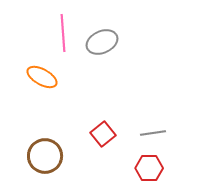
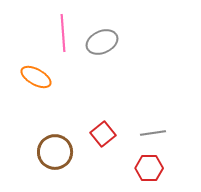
orange ellipse: moved 6 px left
brown circle: moved 10 px right, 4 px up
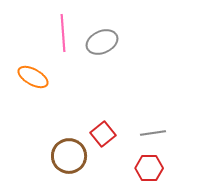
orange ellipse: moved 3 px left
brown circle: moved 14 px right, 4 px down
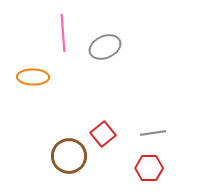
gray ellipse: moved 3 px right, 5 px down
orange ellipse: rotated 28 degrees counterclockwise
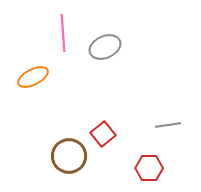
orange ellipse: rotated 28 degrees counterclockwise
gray line: moved 15 px right, 8 px up
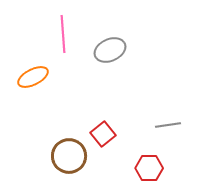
pink line: moved 1 px down
gray ellipse: moved 5 px right, 3 px down
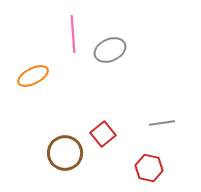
pink line: moved 10 px right
orange ellipse: moved 1 px up
gray line: moved 6 px left, 2 px up
brown circle: moved 4 px left, 3 px up
red hexagon: rotated 12 degrees clockwise
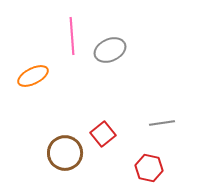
pink line: moved 1 px left, 2 px down
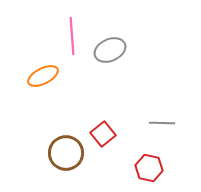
orange ellipse: moved 10 px right
gray line: rotated 10 degrees clockwise
brown circle: moved 1 px right
